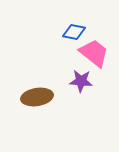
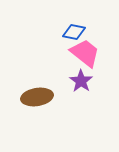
pink trapezoid: moved 9 px left
purple star: rotated 30 degrees clockwise
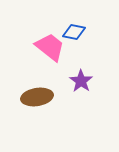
pink trapezoid: moved 35 px left, 6 px up
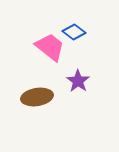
blue diamond: rotated 25 degrees clockwise
purple star: moved 3 px left
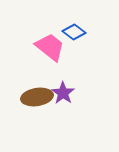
purple star: moved 15 px left, 12 px down
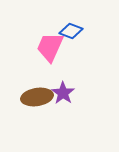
blue diamond: moved 3 px left, 1 px up; rotated 15 degrees counterclockwise
pink trapezoid: rotated 104 degrees counterclockwise
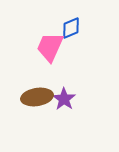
blue diamond: moved 3 px up; rotated 45 degrees counterclockwise
purple star: moved 1 px right, 6 px down
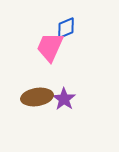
blue diamond: moved 5 px left
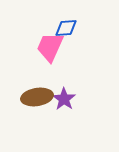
blue diamond: rotated 20 degrees clockwise
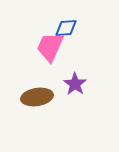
purple star: moved 11 px right, 15 px up
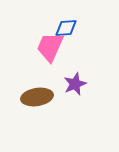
purple star: rotated 15 degrees clockwise
